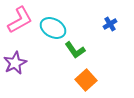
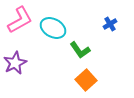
green L-shape: moved 5 px right
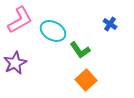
blue cross: rotated 24 degrees counterclockwise
cyan ellipse: moved 3 px down
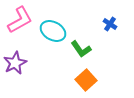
green L-shape: moved 1 px right, 1 px up
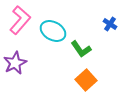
pink L-shape: rotated 20 degrees counterclockwise
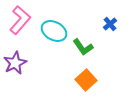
blue cross: rotated 16 degrees clockwise
cyan ellipse: moved 1 px right
green L-shape: moved 2 px right, 2 px up
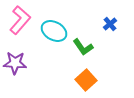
purple star: rotated 30 degrees clockwise
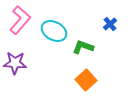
green L-shape: rotated 145 degrees clockwise
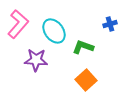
pink L-shape: moved 2 px left, 4 px down
blue cross: rotated 24 degrees clockwise
cyan ellipse: rotated 25 degrees clockwise
purple star: moved 21 px right, 3 px up
